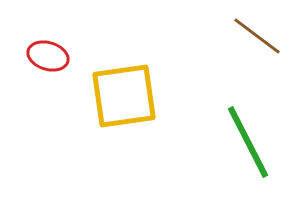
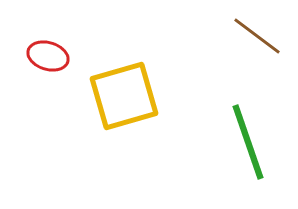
yellow square: rotated 8 degrees counterclockwise
green line: rotated 8 degrees clockwise
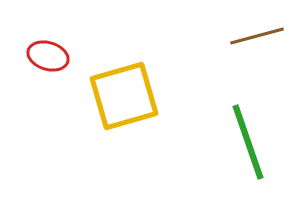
brown line: rotated 52 degrees counterclockwise
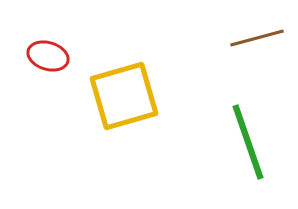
brown line: moved 2 px down
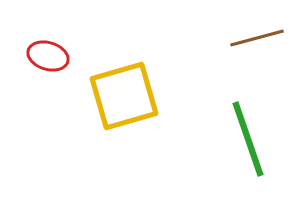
green line: moved 3 px up
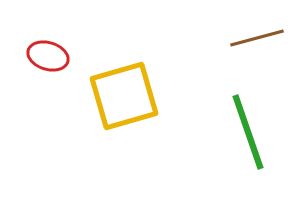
green line: moved 7 px up
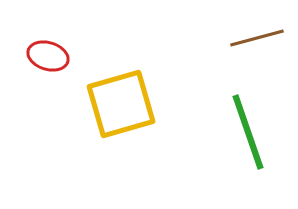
yellow square: moved 3 px left, 8 px down
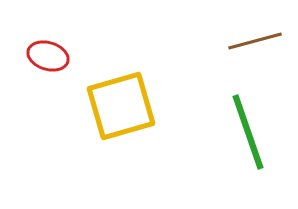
brown line: moved 2 px left, 3 px down
yellow square: moved 2 px down
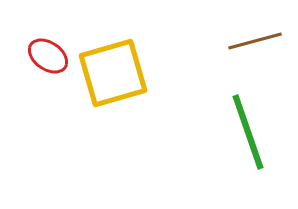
red ellipse: rotated 18 degrees clockwise
yellow square: moved 8 px left, 33 px up
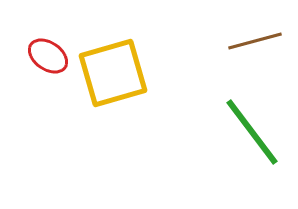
green line: moved 4 px right; rotated 18 degrees counterclockwise
